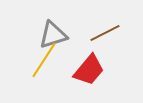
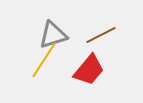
brown line: moved 4 px left, 2 px down
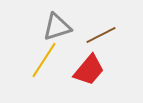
gray triangle: moved 4 px right, 8 px up
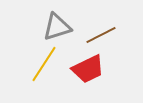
yellow line: moved 4 px down
red trapezoid: moved 1 px left, 1 px up; rotated 24 degrees clockwise
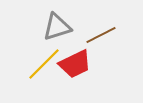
yellow line: rotated 12 degrees clockwise
red trapezoid: moved 13 px left, 5 px up
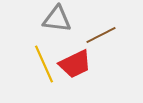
gray triangle: moved 8 px up; rotated 24 degrees clockwise
yellow line: rotated 69 degrees counterclockwise
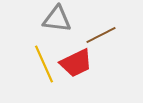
red trapezoid: moved 1 px right, 1 px up
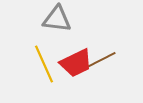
brown line: moved 25 px down
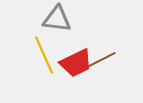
yellow line: moved 9 px up
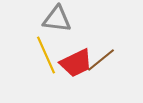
yellow line: moved 2 px right
brown line: rotated 12 degrees counterclockwise
